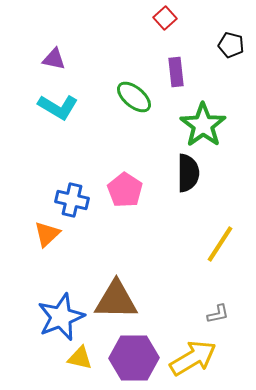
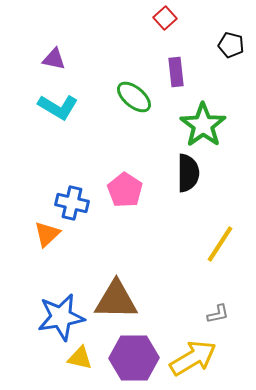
blue cross: moved 3 px down
blue star: rotated 12 degrees clockwise
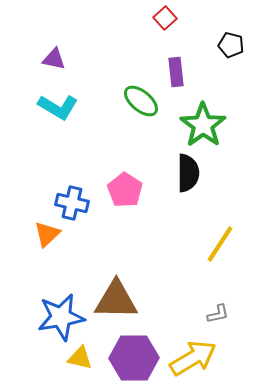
green ellipse: moved 7 px right, 4 px down
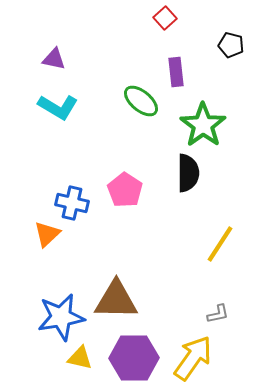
yellow arrow: rotated 24 degrees counterclockwise
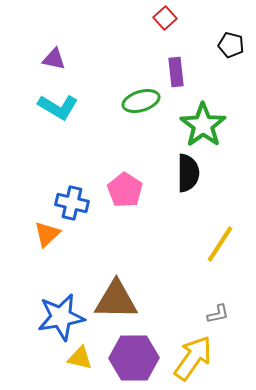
green ellipse: rotated 57 degrees counterclockwise
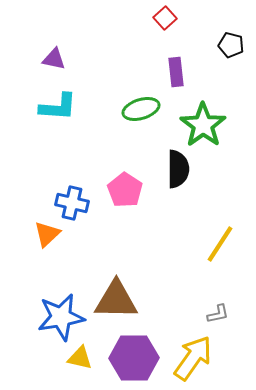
green ellipse: moved 8 px down
cyan L-shape: rotated 27 degrees counterclockwise
black semicircle: moved 10 px left, 4 px up
